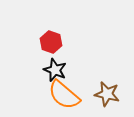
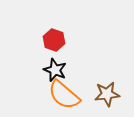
red hexagon: moved 3 px right, 2 px up
brown star: rotated 20 degrees counterclockwise
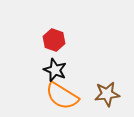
orange semicircle: moved 2 px left, 1 px down; rotated 8 degrees counterclockwise
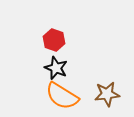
black star: moved 1 px right, 2 px up
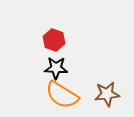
black star: rotated 20 degrees counterclockwise
orange semicircle: moved 1 px up
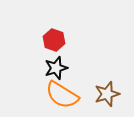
black star: rotated 20 degrees counterclockwise
brown star: rotated 10 degrees counterclockwise
